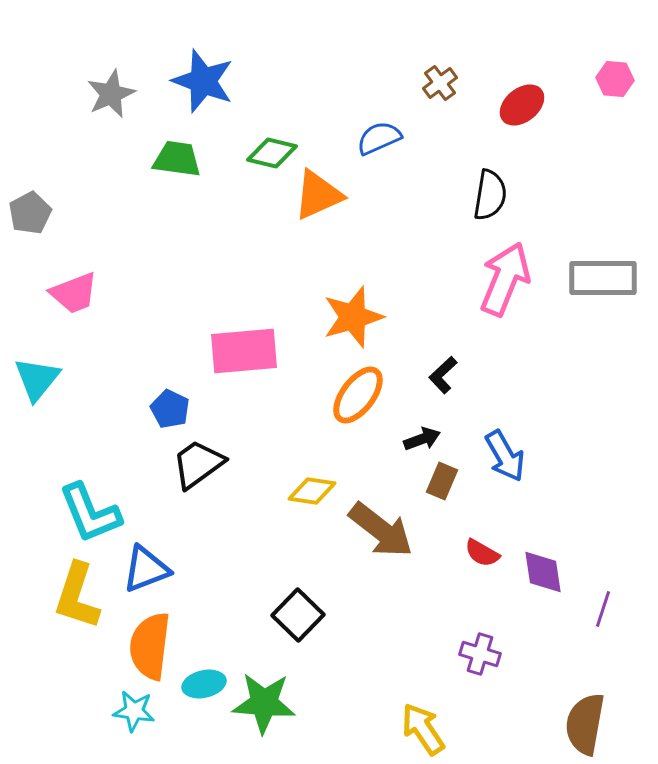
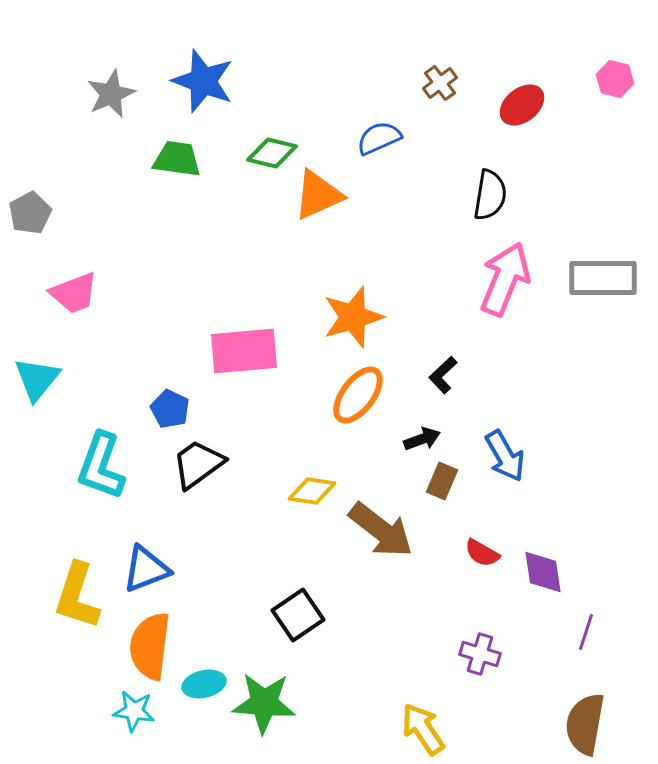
pink hexagon: rotated 9 degrees clockwise
cyan L-shape: moved 11 px right, 47 px up; rotated 42 degrees clockwise
purple line: moved 17 px left, 23 px down
black square: rotated 12 degrees clockwise
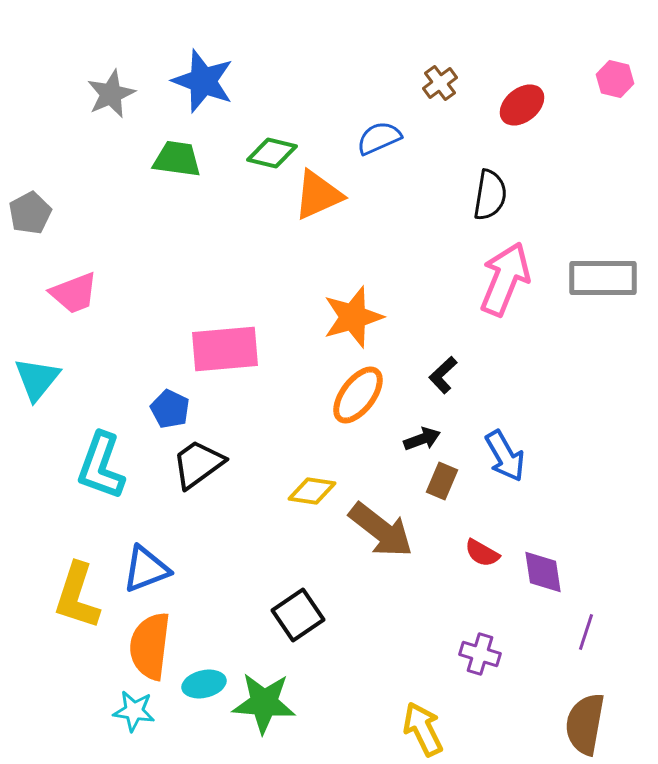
pink rectangle: moved 19 px left, 2 px up
yellow arrow: rotated 8 degrees clockwise
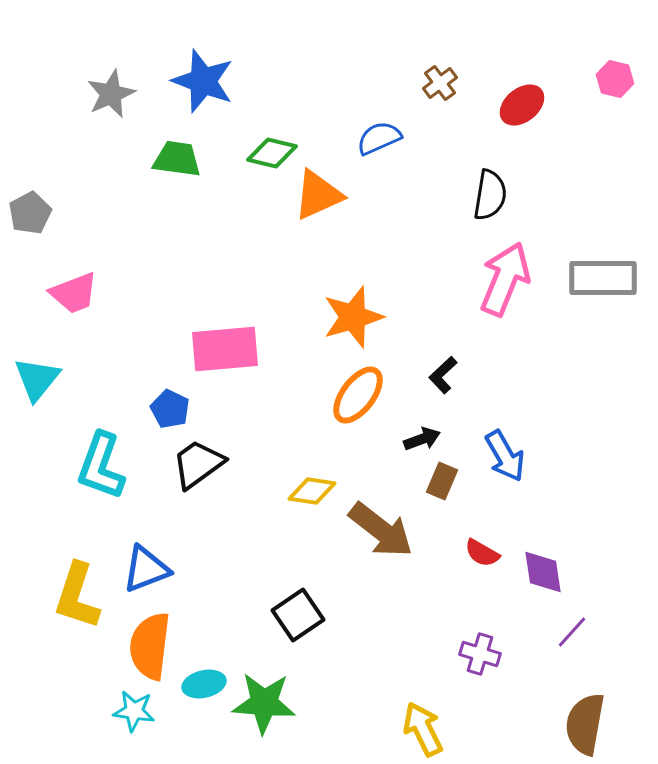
purple line: moved 14 px left; rotated 24 degrees clockwise
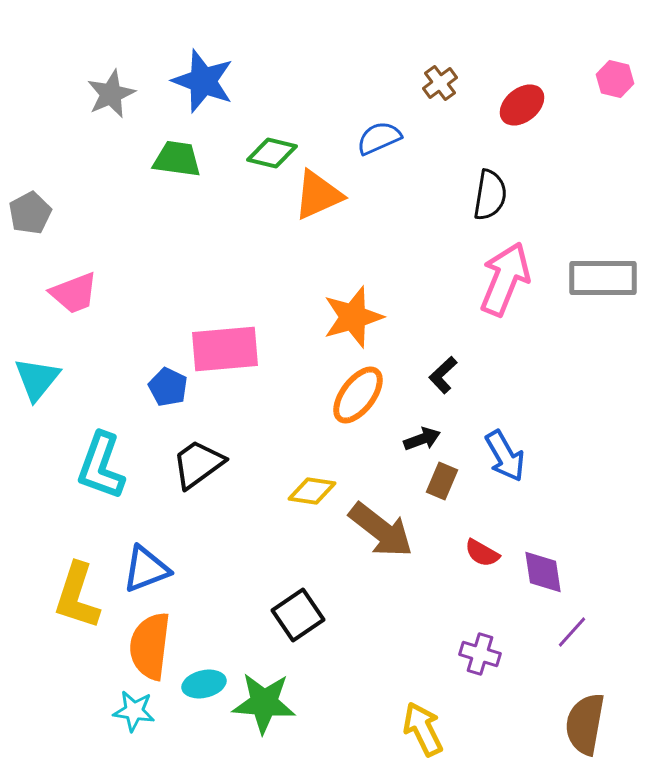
blue pentagon: moved 2 px left, 22 px up
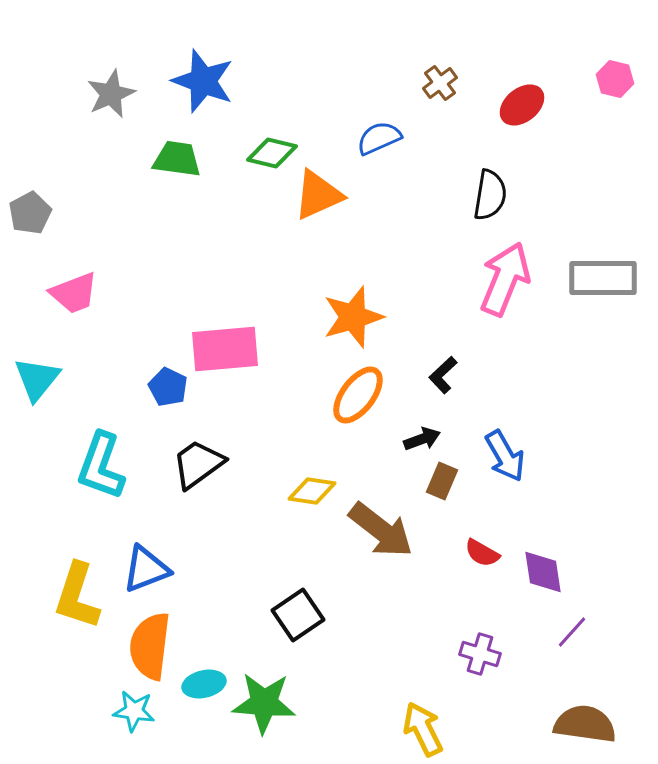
brown semicircle: rotated 88 degrees clockwise
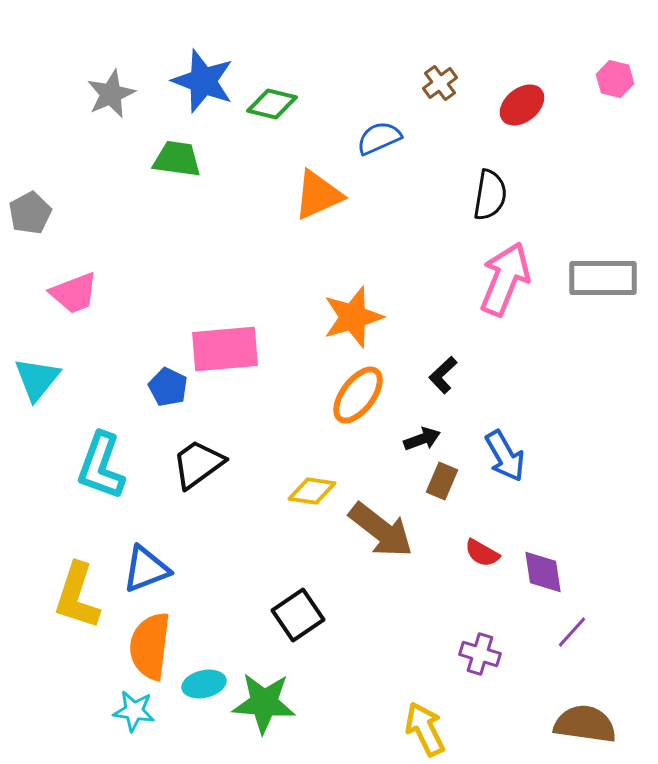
green diamond: moved 49 px up
yellow arrow: moved 2 px right
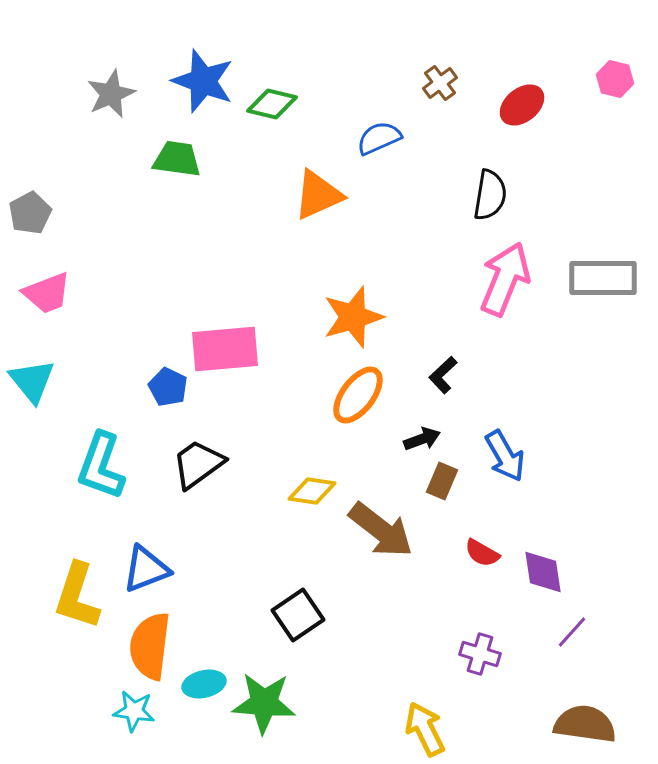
pink trapezoid: moved 27 px left
cyan triangle: moved 5 px left, 2 px down; rotated 18 degrees counterclockwise
